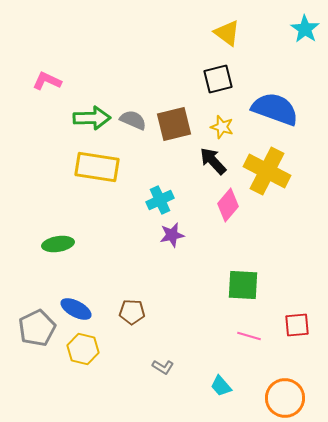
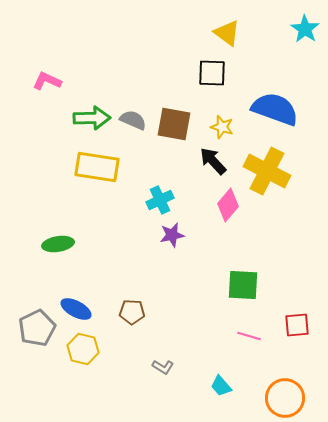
black square: moved 6 px left, 6 px up; rotated 16 degrees clockwise
brown square: rotated 24 degrees clockwise
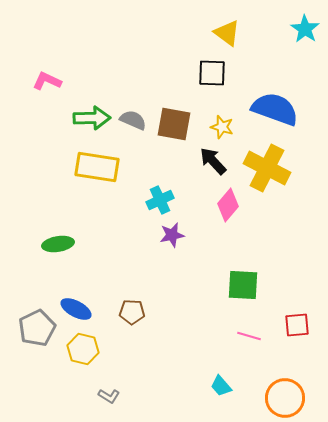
yellow cross: moved 3 px up
gray L-shape: moved 54 px left, 29 px down
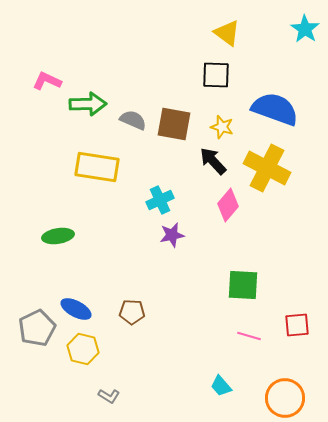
black square: moved 4 px right, 2 px down
green arrow: moved 4 px left, 14 px up
green ellipse: moved 8 px up
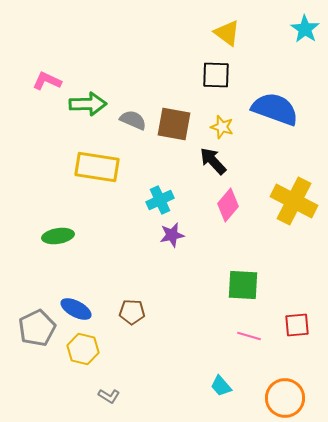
yellow cross: moved 27 px right, 33 px down
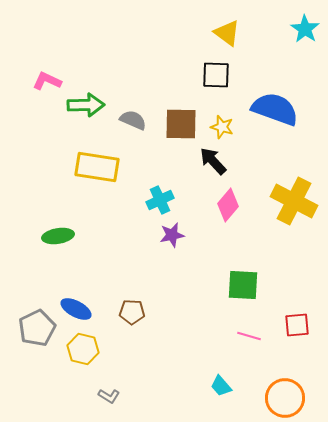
green arrow: moved 2 px left, 1 px down
brown square: moved 7 px right; rotated 9 degrees counterclockwise
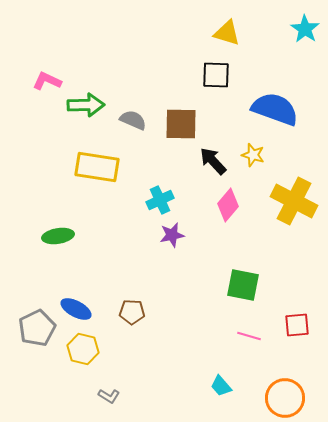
yellow triangle: rotated 20 degrees counterclockwise
yellow star: moved 31 px right, 28 px down
green square: rotated 8 degrees clockwise
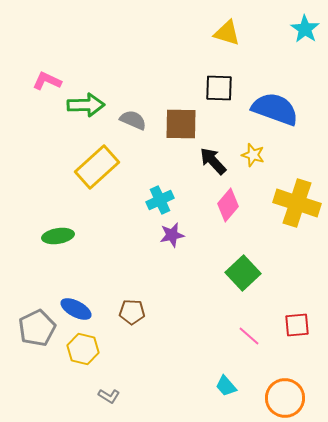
black square: moved 3 px right, 13 px down
yellow rectangle: rotated 51 degrees counterclockwise
yellow cross: moved 3 px right, 2 px down; rotated 9 degrees counterclockwise
green square: moved 12 px up; rotated 36 degrees clockwise
pink line: rotated 25 degrees clockwise
cyan trapezoid: moved 5 px right
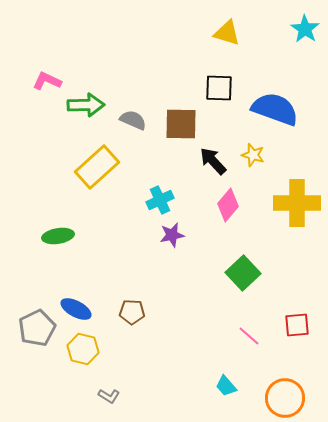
yellow cross: rotated 18 degrees counterclockwise
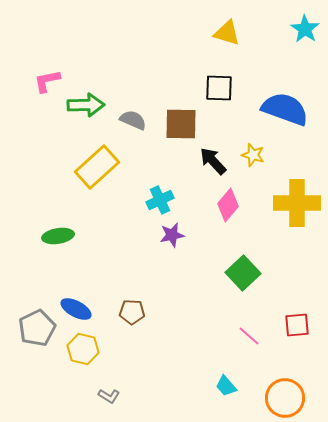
pink L-shape: rotated 36 degrees counterclockwise
blue semicircle: moved 10 px right
